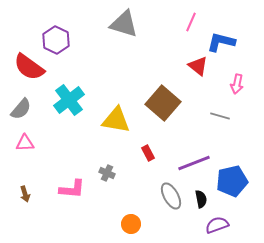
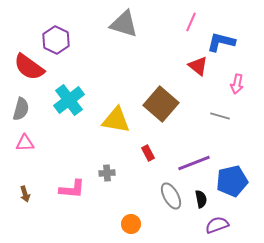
brown square: moved 2 px left, 1 px down
gray semicircle: rotated 25 degrees counterclockwise
gray cross: rotated 28 degrees counterclockwise
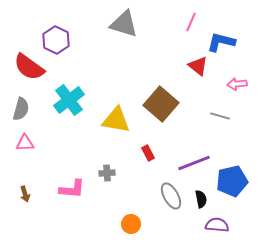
pink arrow: rotated 72 degrees clockwise
purple semicircle: rotated 25 degrees clockwise
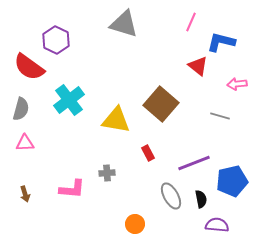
orange circle: moved 4 px right
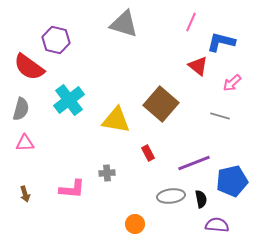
purple hexagon: rotated 12 degrees counterclockwise
pink arrow: moved 5 px left, 1 px up; rotated 36 degrees counterclockwise
gray ellipse: rotated 68 degrees counterclockwise
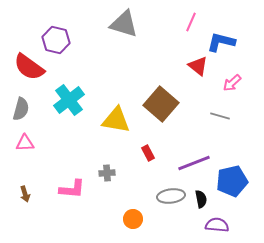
orange circle: moved 2 px left, 5 px up
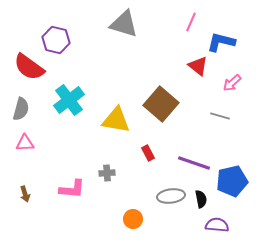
purple line: rotated 40 degrees clockwise
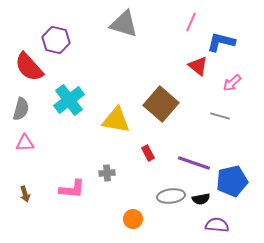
red semicircle: rotated 12 degrees clockwise
black semicircle: rotated 90 degrees clockwise
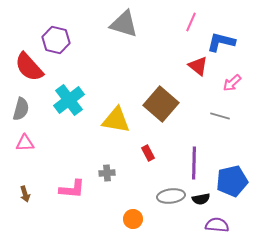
purple line: rotated 72 degrees clockwise
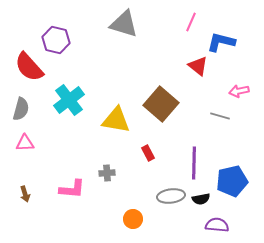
pink arrow: moved 7 px right, 8 px down; rotated 30 degrees clockwise
